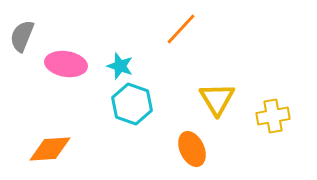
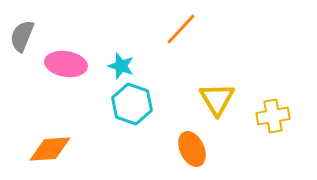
cyan star: moved 1 px right
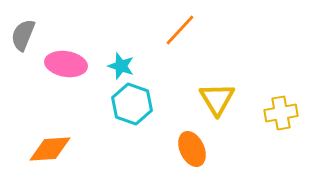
orange line: moved 1 px left, 1 px down
gray semicircle: moved 1 px right, 1 px up
yellow cross: moved 8 px right, 3 px up
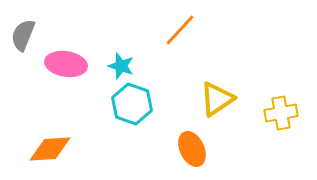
yellow triangle: rotated 27 degrees clockwise
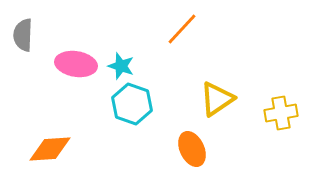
orange line: moved 2 px right, 1 px up
gray semicircle: rotated 20 degrees counterclockwise
pink ellipse: moved 10 px right
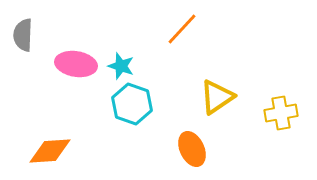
yellow triangle: moved 2 px up
orange diamond: moved 2 px down
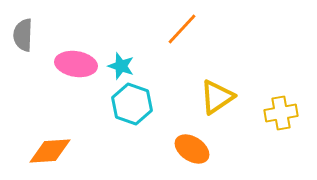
orange ellipse: rotated 32 degrees counterclockwise
